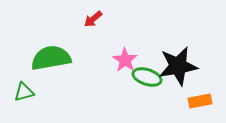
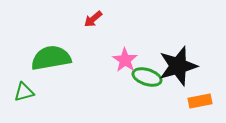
black star: rotated 6 degrees counterclockwise
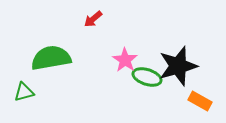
orange rectangle: rotated 40 degrees clockwise
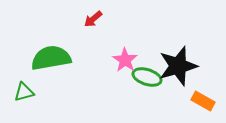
orange rectangle: moved 3 px right
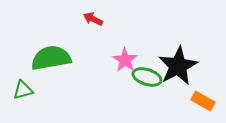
red arrow: rotated 66 degrees clockwise
black star: rotated 12 degrees counterclockwise
green triangle: moved 1 px left, 2 px up
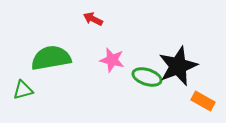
pink star: moved 13 px left; rotated 20 degrees counterclockwise
black star: rotated 6 degrees clockwise
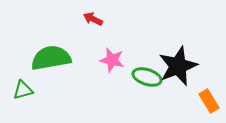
orange rectangle: moved 6 px right; rotated 30 degrees clockwise
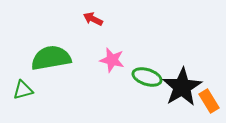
black star: moved 4 px right, 21 px down; rotated 9 degrees counterclockwise
